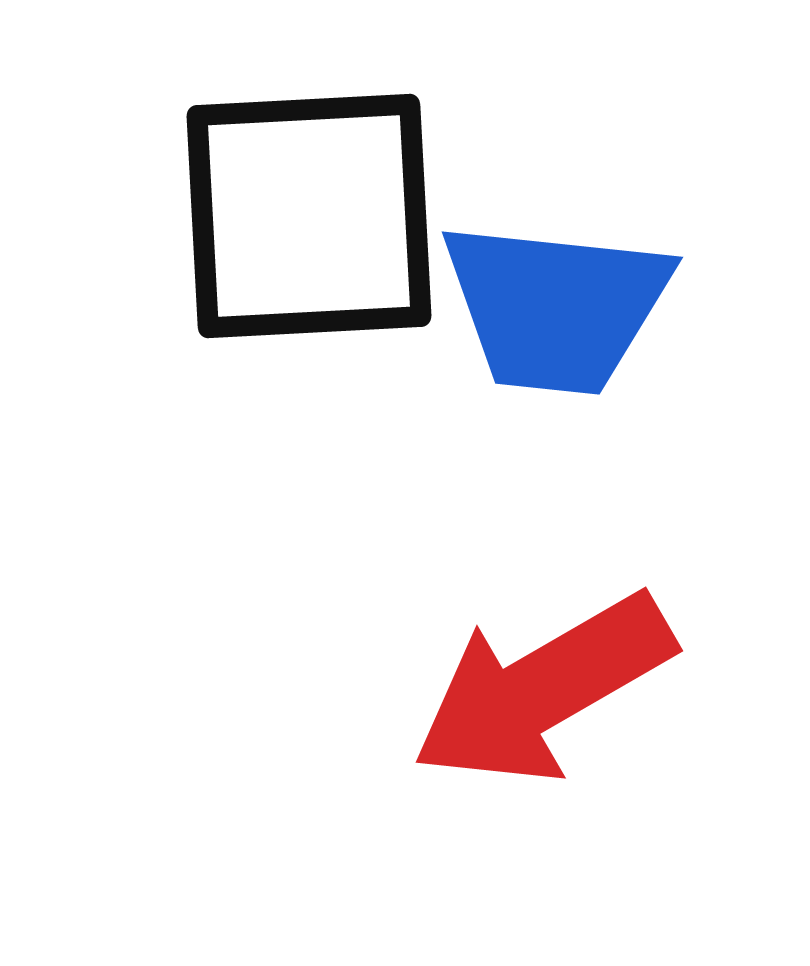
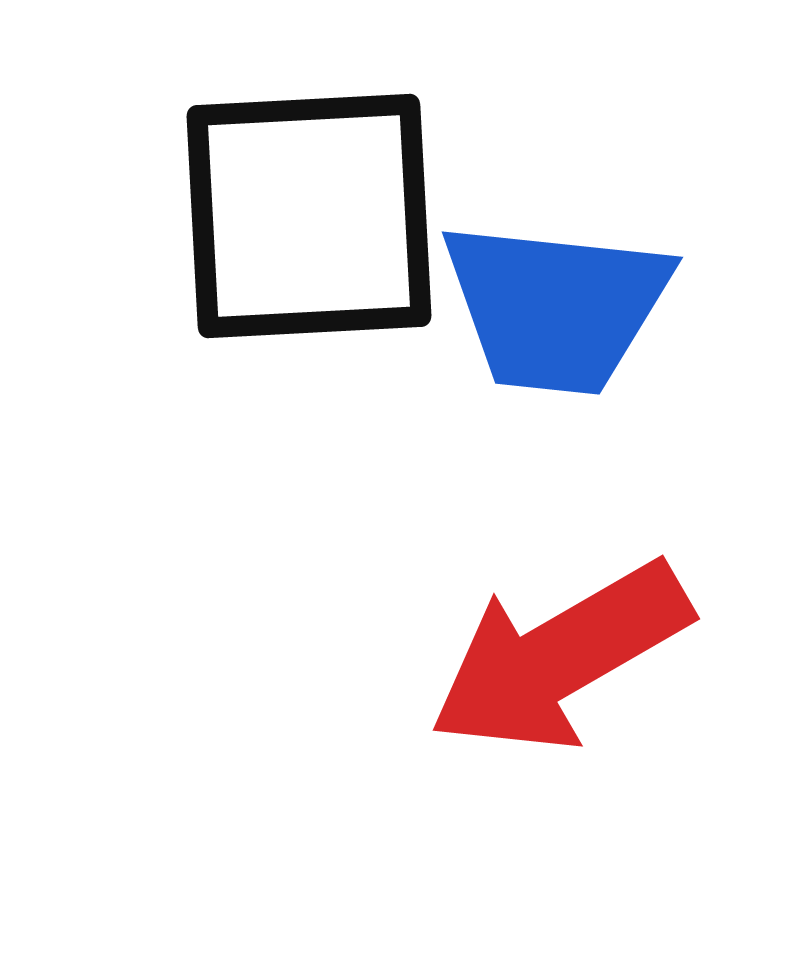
red arrow: moved 17 px right, 32 px up
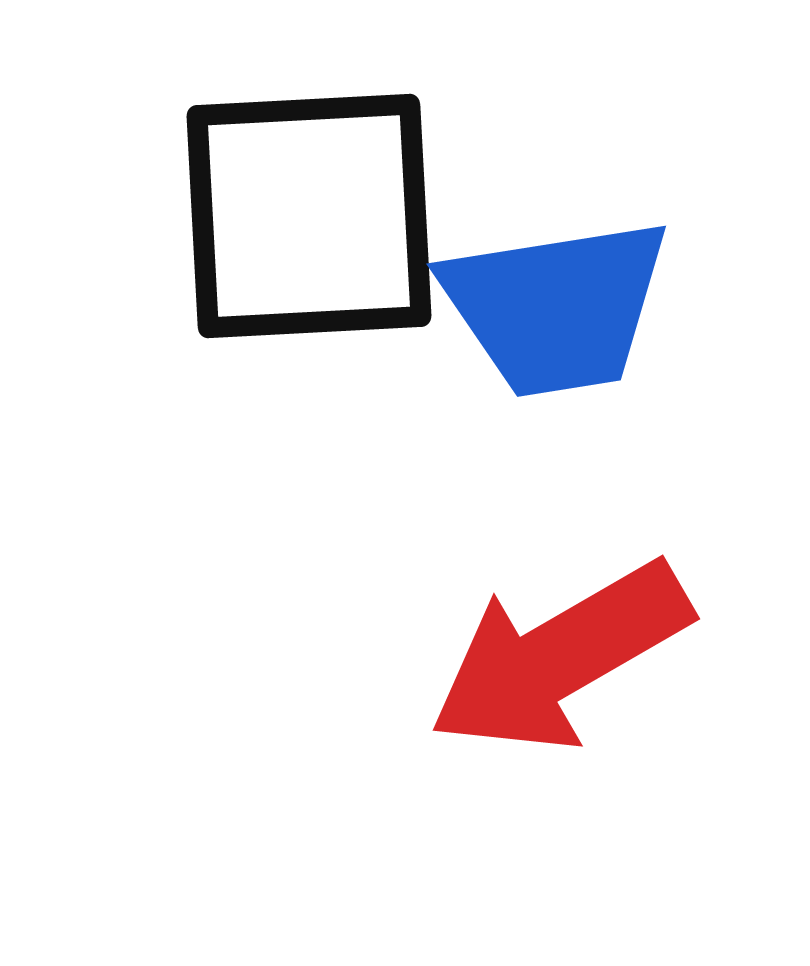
blue trapezoid: rotated 15 degrees counterclockwise
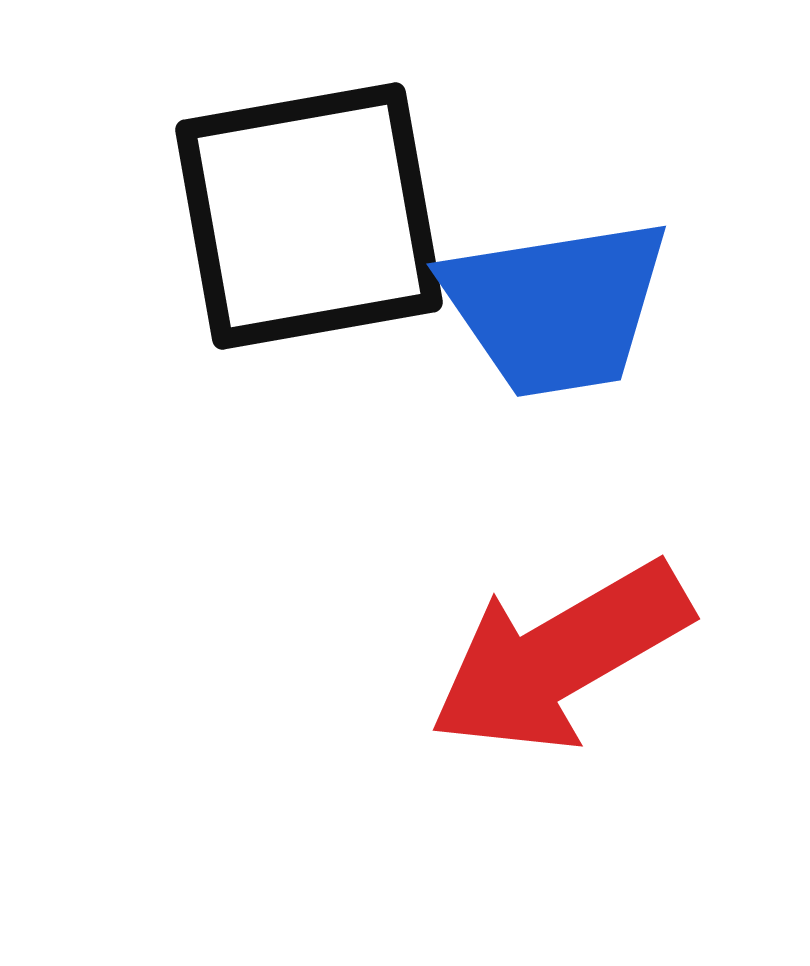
black square: rotated 7 degrees counterclockwise
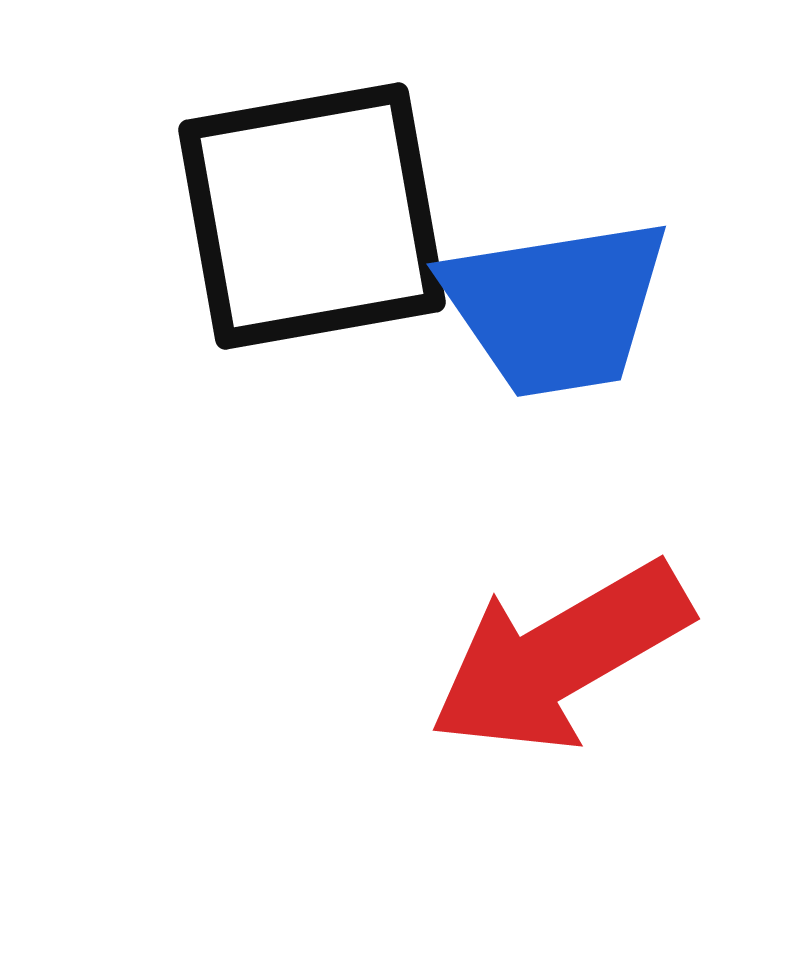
black square: moved 3 px right
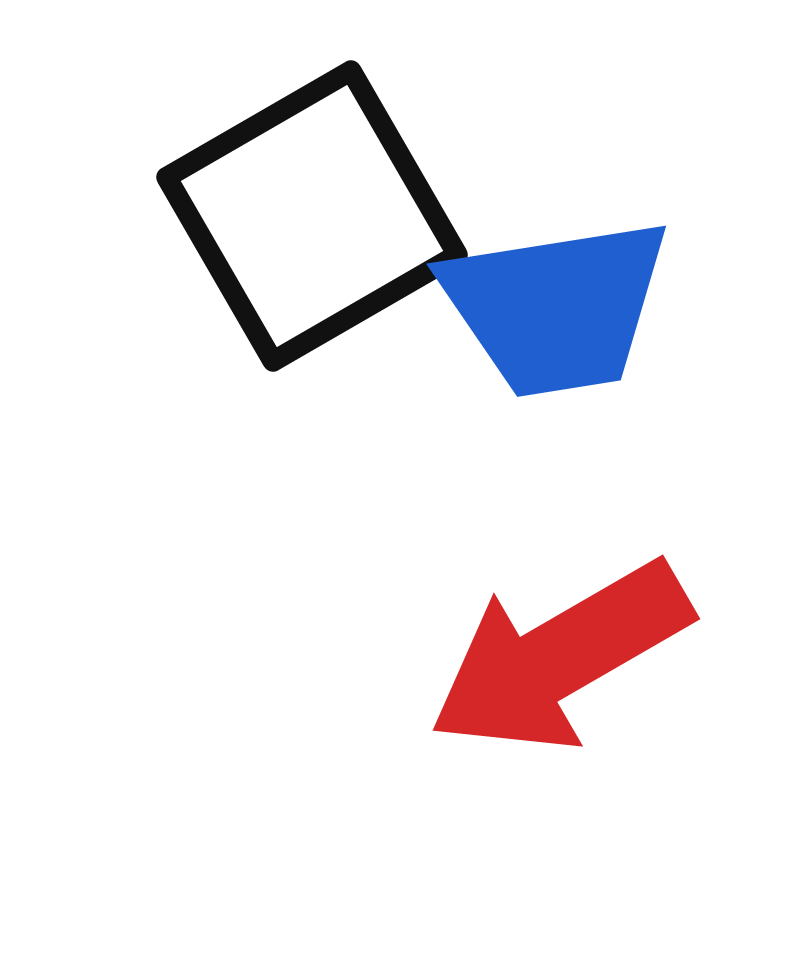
black square: rotated 20 degrees counterclockwise
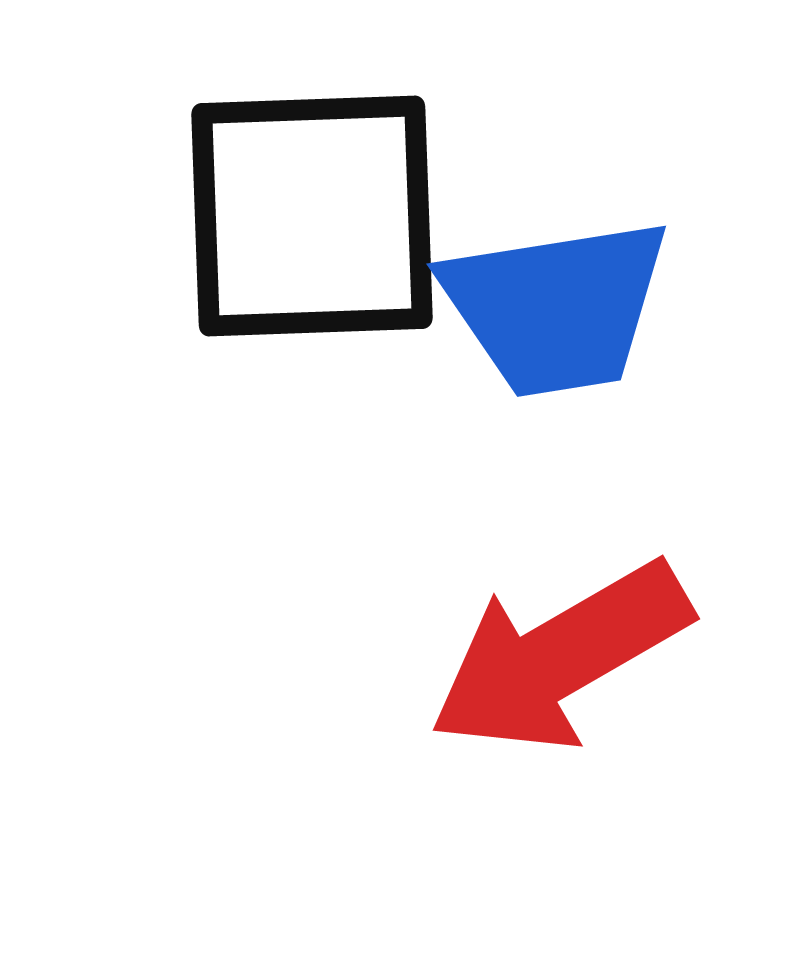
black square: rotated 28 degrees clockwise
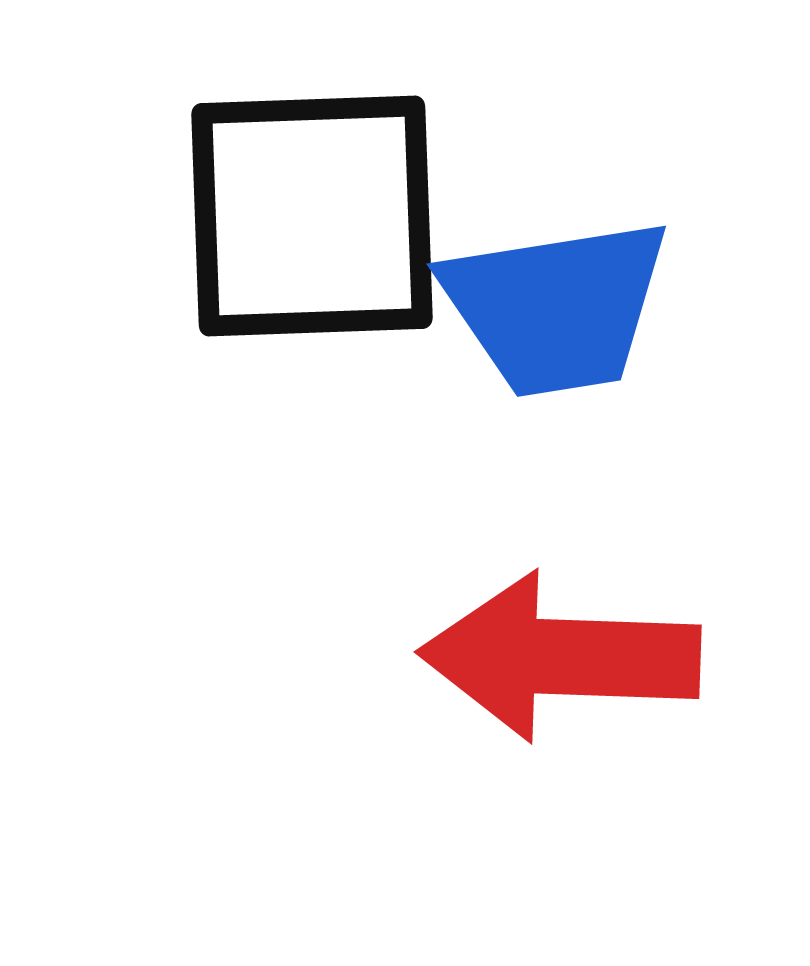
red arrow: rotated 32 degrees clockwise
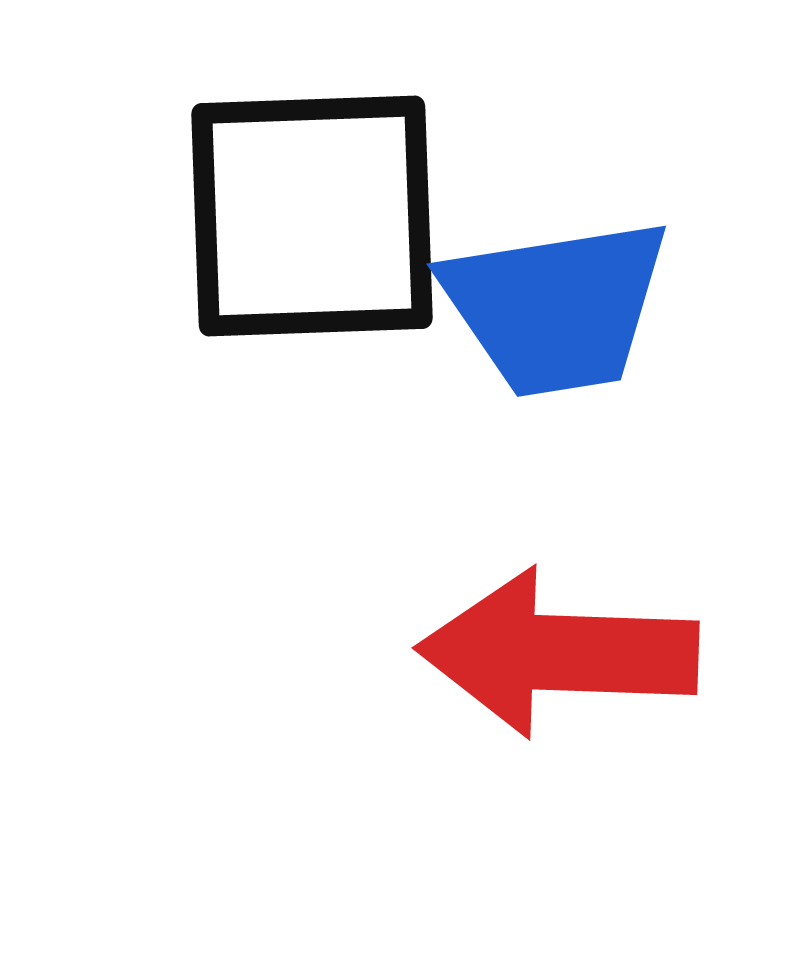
red arrow: moved 2 px left, 4 px up
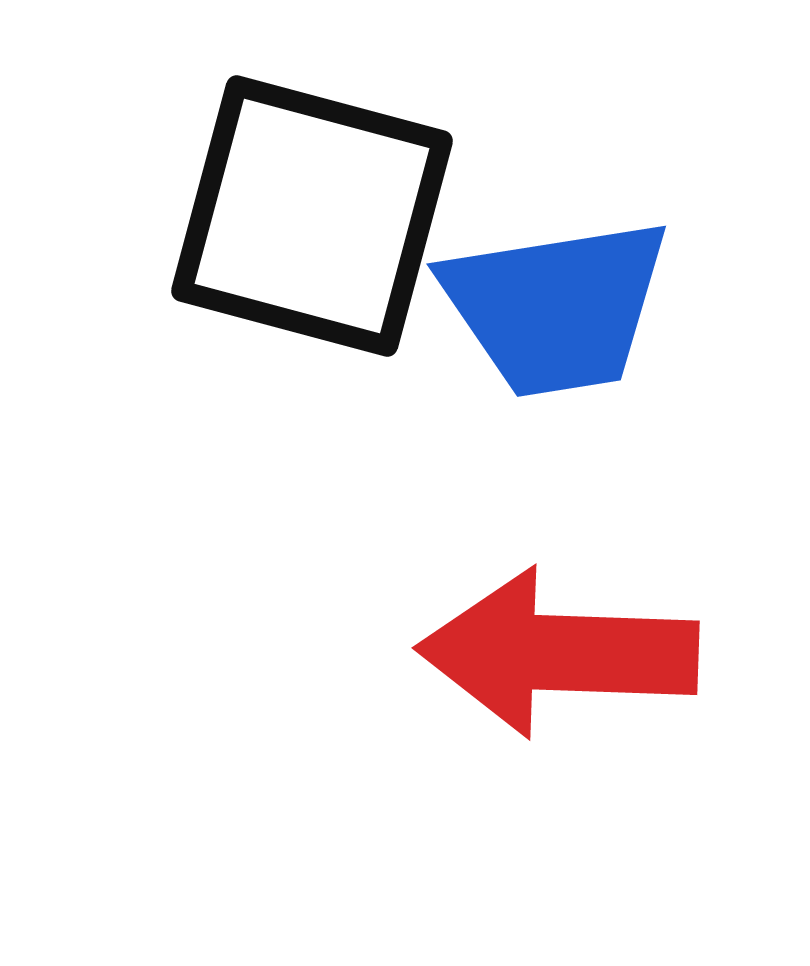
black square: rotated 17 degrees clockwise
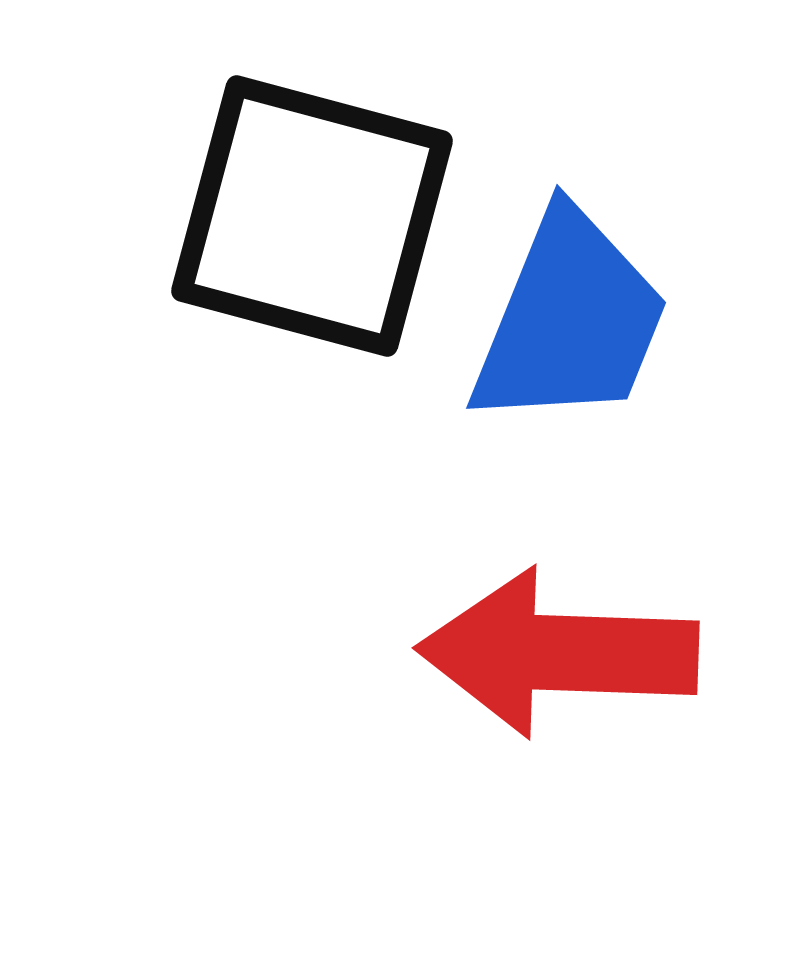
blue trapezoid: moved 14 px right, 13 px down; rotated 59 degrees counterclockwise
